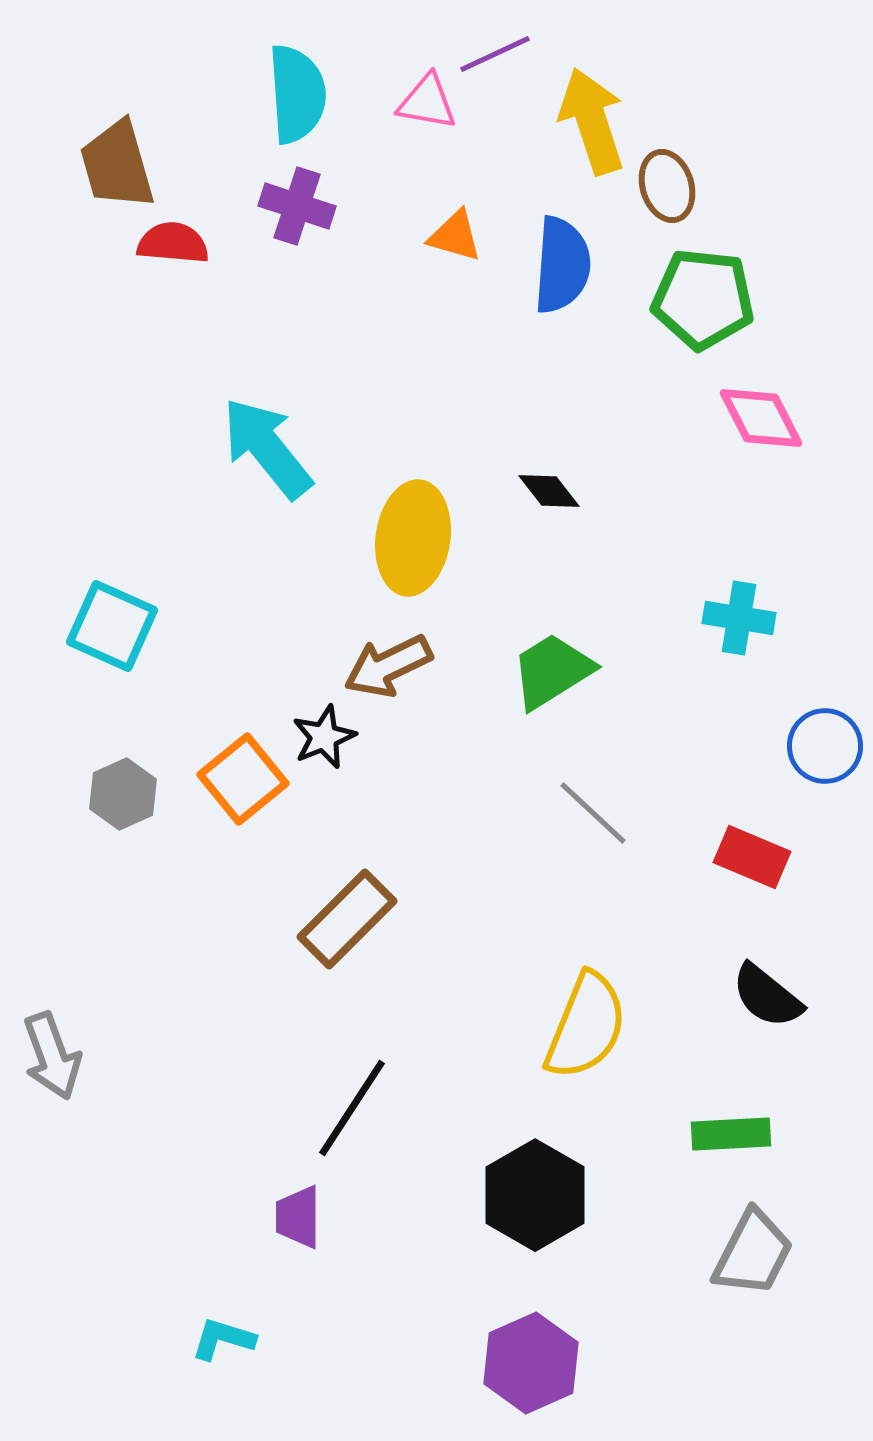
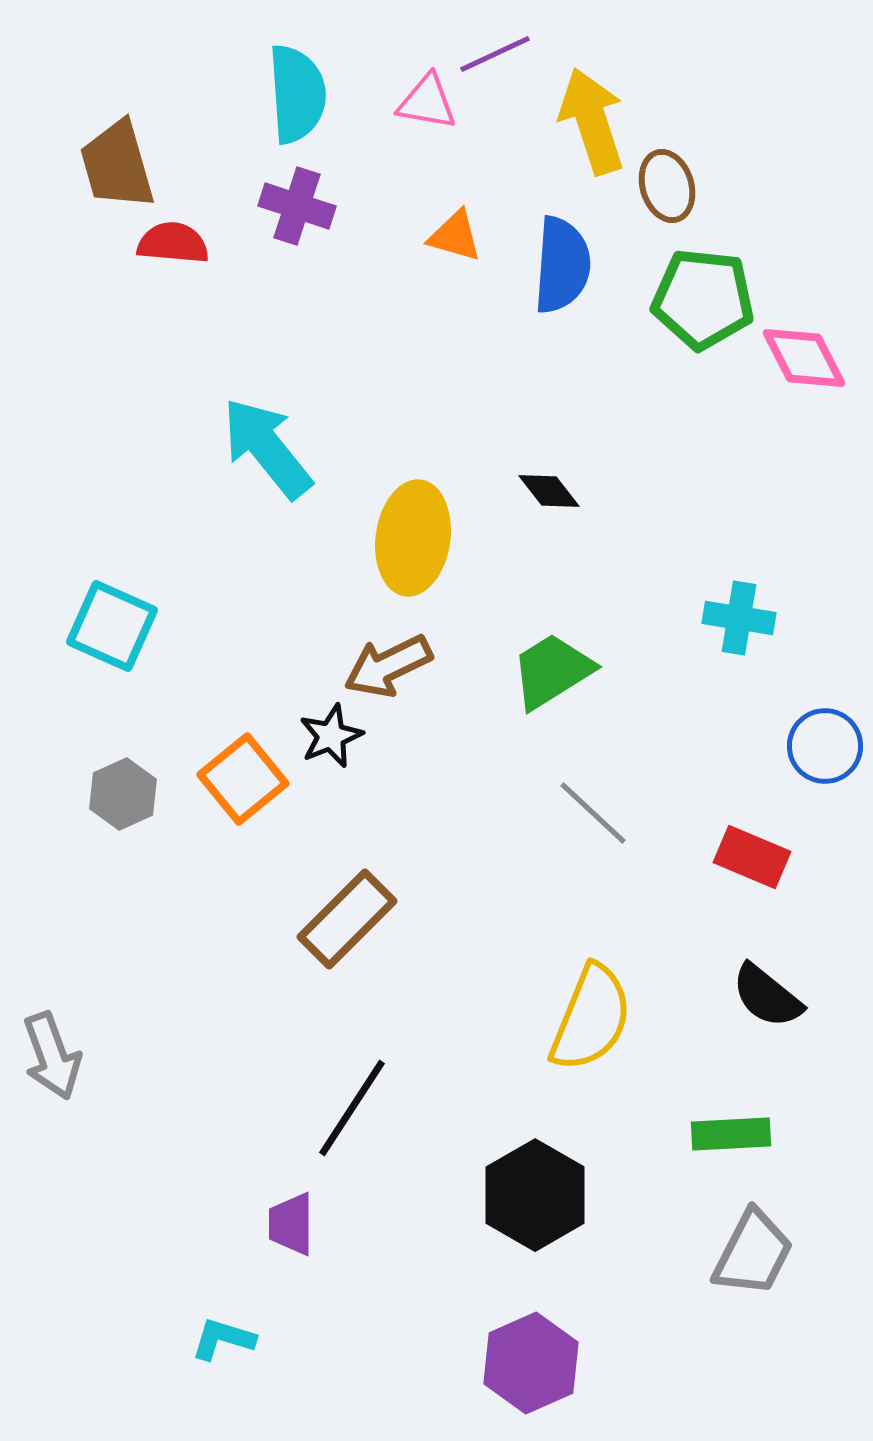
pink diamond: moved 43 px right, 60 px up
black star: moved 7 px right, 1 px up
yellow semicircle: moved 5 px right, 8 px up
purple trapezoid: moved 7 px left, 7 px down
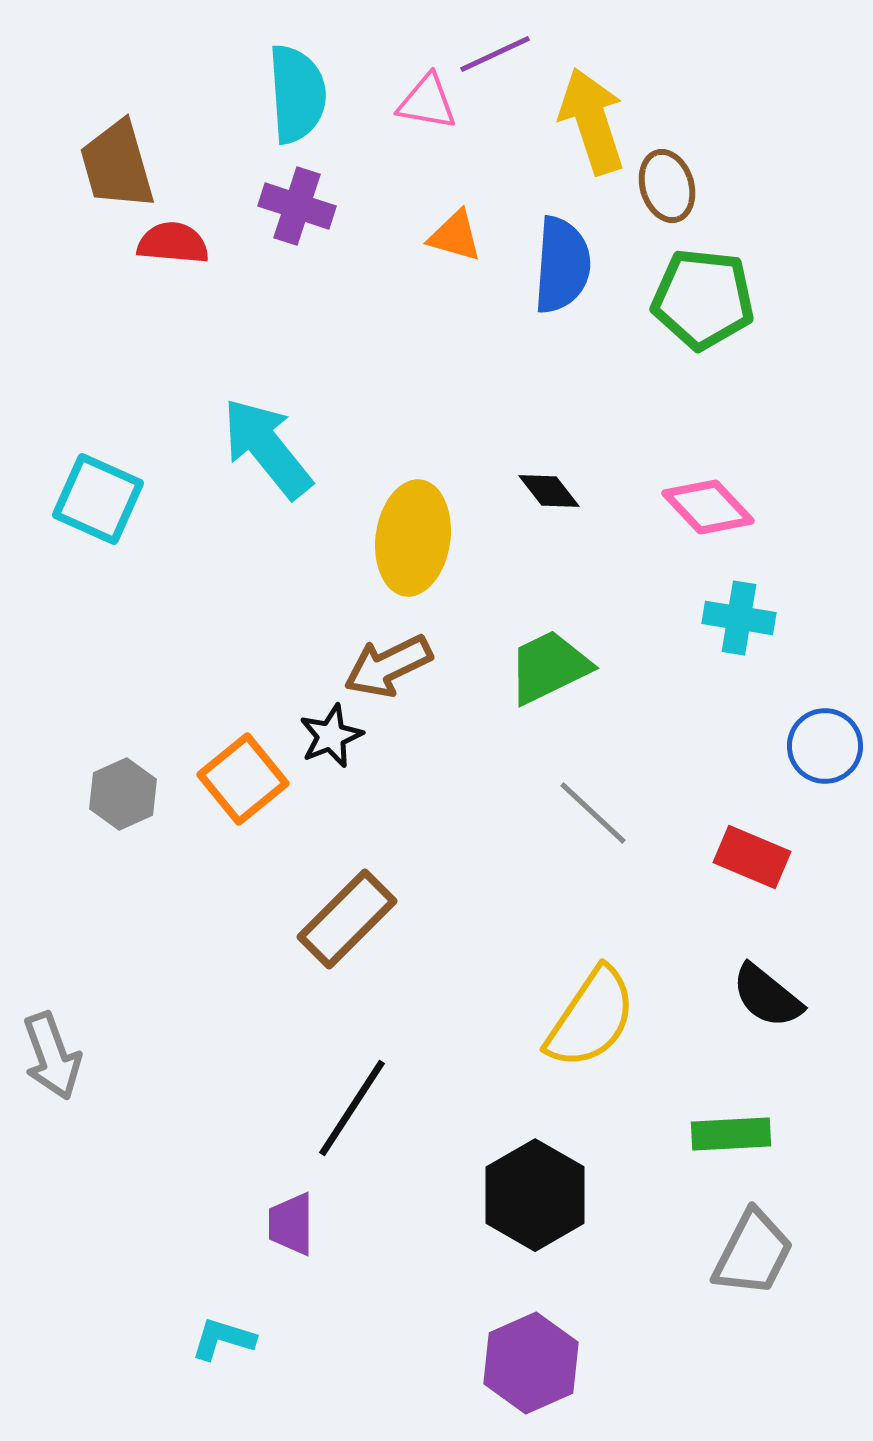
pink diamond: moved 96 px left, 149 px down; rotated 16 degrees counterclockwise
cyan square: moved 14 px left, 127 px up
green trapezoid: moved 3 px left, 4 px up; rotated 6 degrees clockwise
yellow semicircle: rotated 12 degrees clockwise
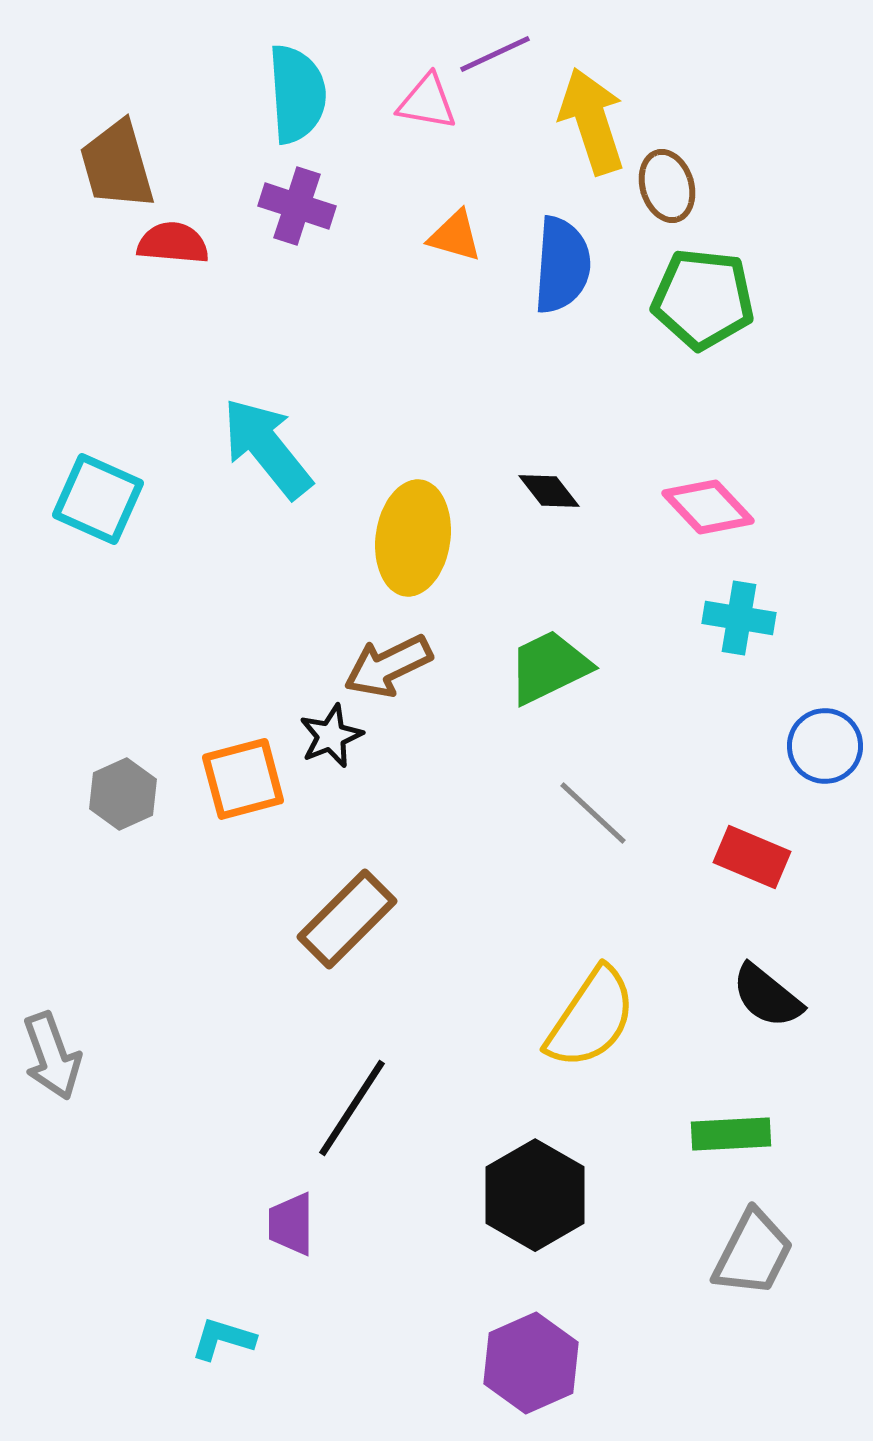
orange square: rotated 24 degrees clockwise
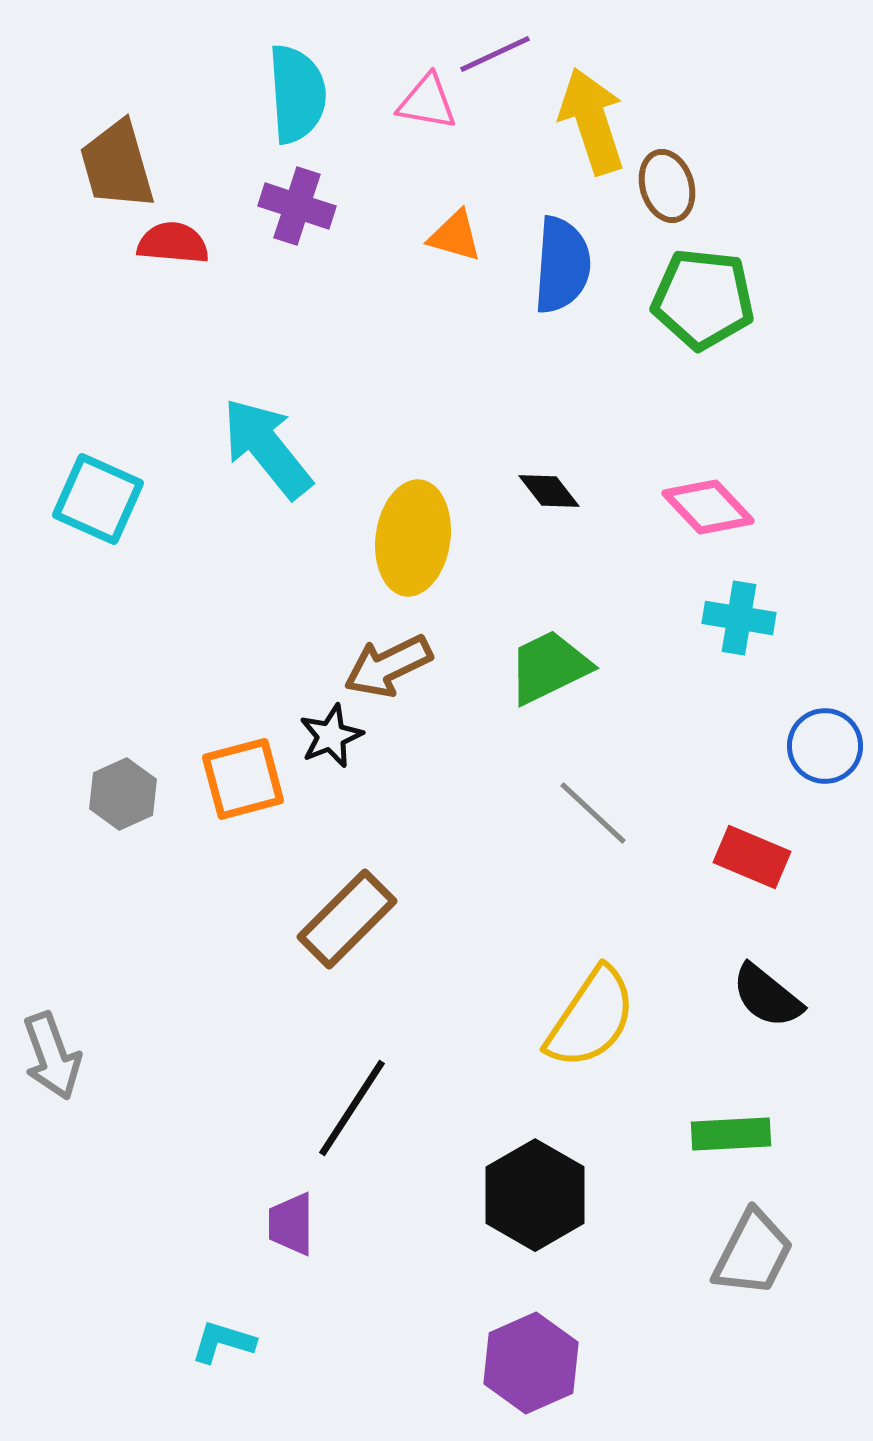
cyan L-shape: moved 3 px down
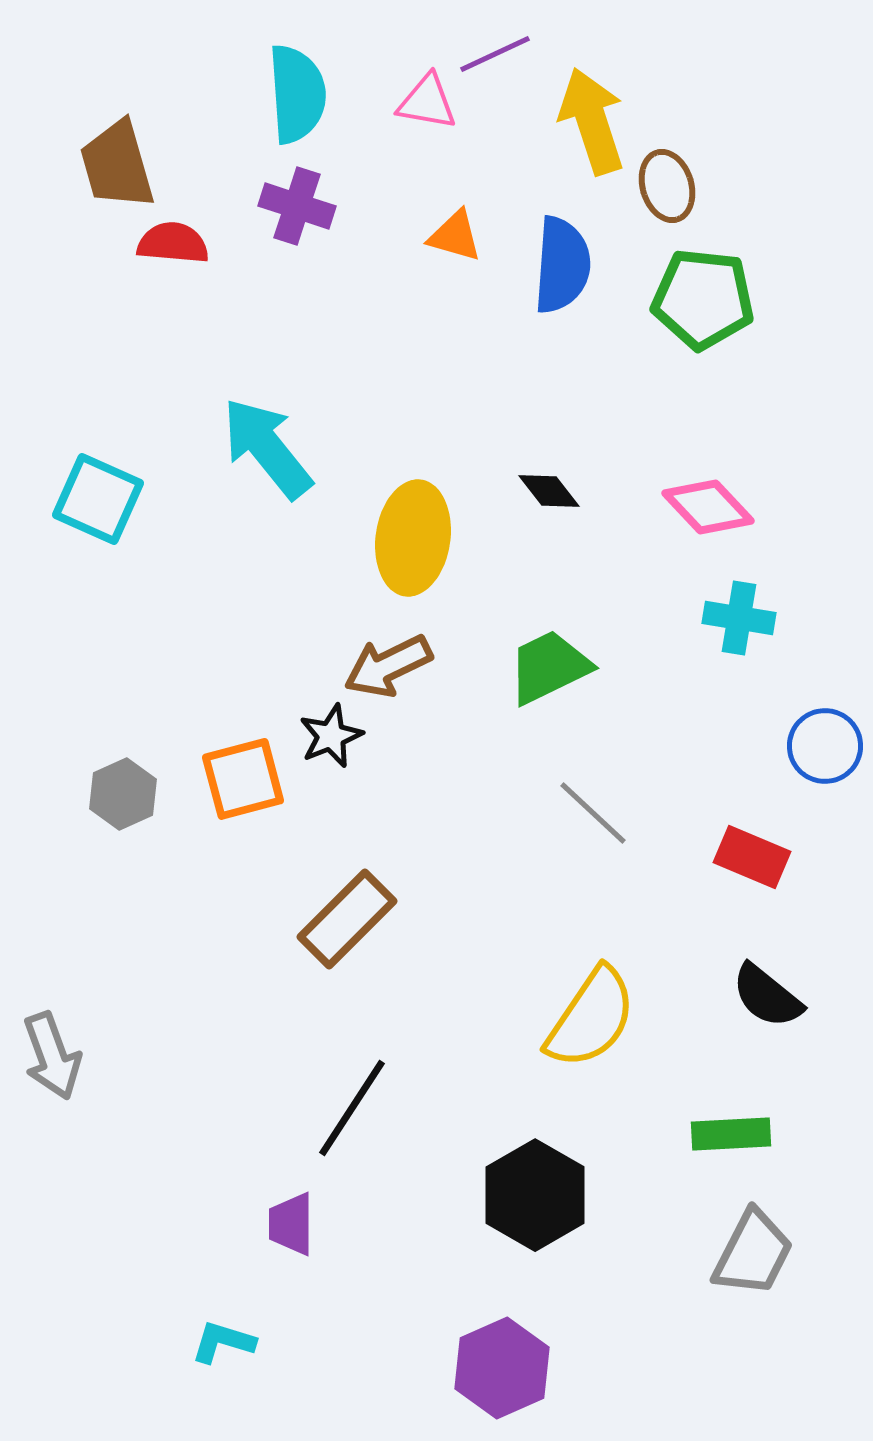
purple hexagon: moved 29 px left, 5 px down
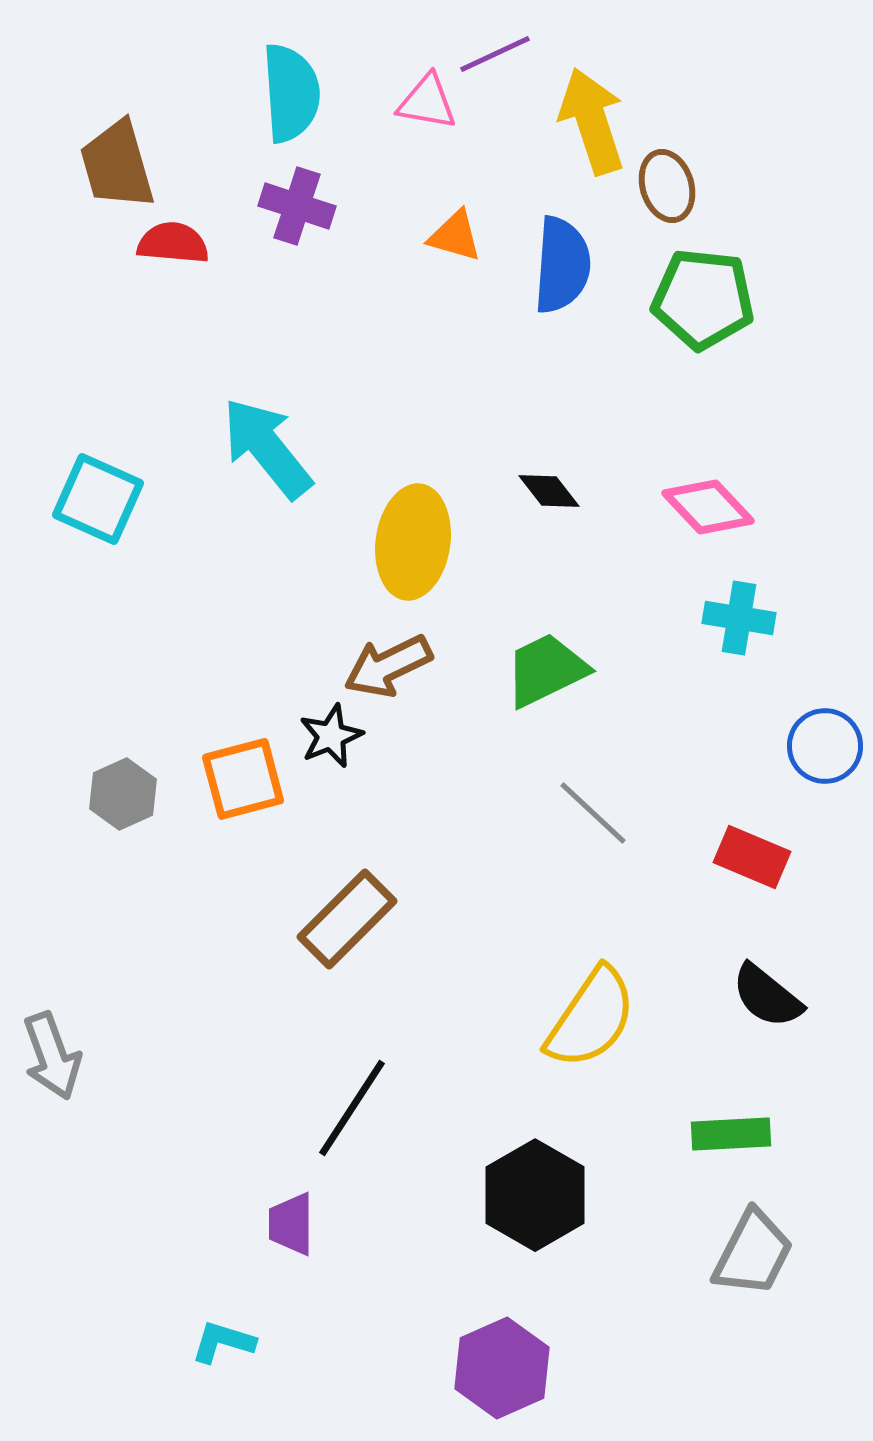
cyan semicircle: moved 6 px left, 1 px up
yellow ellipse: moved 4 px down
green trapezoid: moved 3 px left, 3 px down
